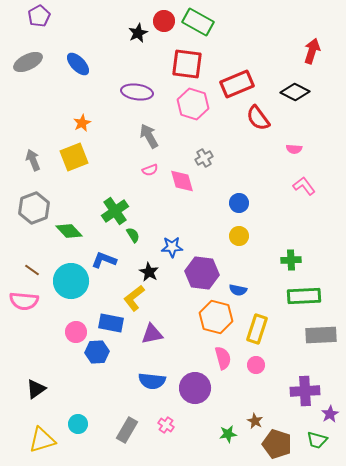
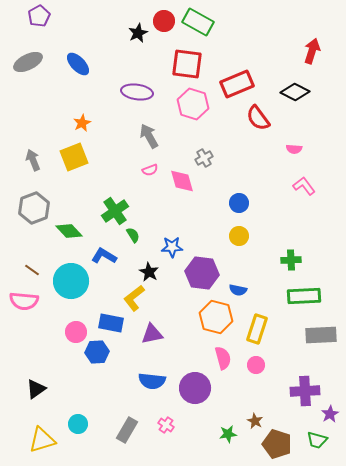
blue L-shape at (104, 260): moved 4 px up; rotated 10 degrees clockwise
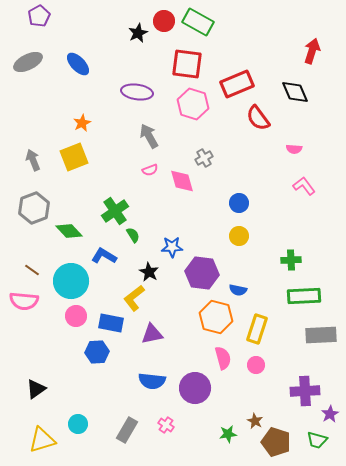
black diamond at (295, 92): rotated 40 degrees clockwise
pink circle at (76, 332): moved 16 px up
brown pentagon at (277, 444): moved 1 px left, 2 px up
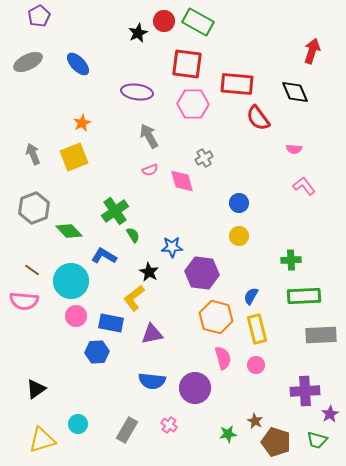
red rectangle at (237, 84): rotated 28 degrees clockwise
pink hexagon at (193, 104): rotated 16 degrees counterclockwise
gray arrow at (33, 160): moved 6 px up
blue semicircle at (238, 290): moved 13 px right, 6 px down; rotated 108 degrees clockwise
yellow rectangle at (257, 329): rotated 32 degrees counterclockwise
pink cross at (166, 425): moved 3 px right
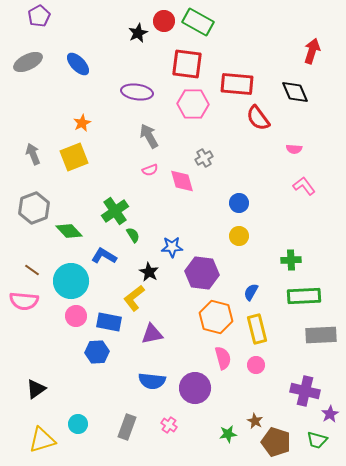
blue semicircle at (251, 296): moved 4 px up
blue rectangle at (111, 323): moved 2 px left, 1 px up
purple cross at (305, 391): rotated 16 degrees clockwise
gray rectangle at (127, 430): moved 3 px up; rotated 10 degrees counterclockwise
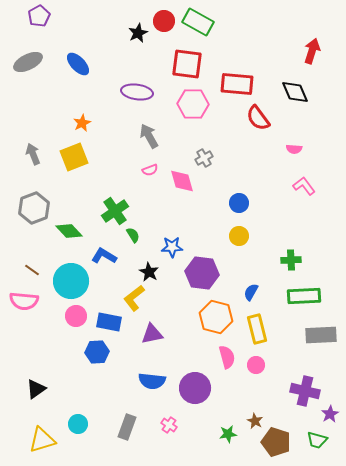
pink semicircle at (223, 358): moved 4 px right, 1 px up
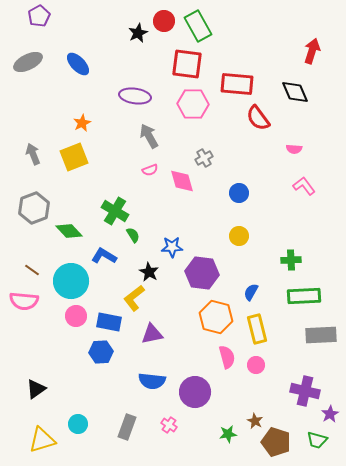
green rectangle at (198, 22): moved 4 px down; rotated 32 degrees clockwise
purple ellipse at (137, 92): moved 2 px left, 4 px down
blue circle at (239, 203): moved 10 px up
green cross at (115, 211): rotated 24 degrees counterclockwise
blue hexagon at (97, 352): moved 4 px right
purple circle at (195, 388): moved 4 px down
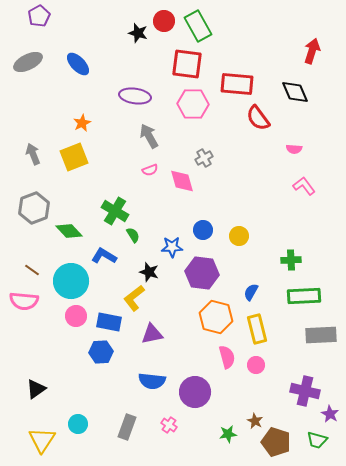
black star at (138, 33): rotated 30 degrees counterclockwise
blue circle at (239, 193): moved 36 px left, 37 px down
black star at (149, 272): rotated 12 degrees counterclockwise
purple star at (330, 414): rotated 12 degrees counterclockwise
yellow triangle at (42, 440): rotated 40 degrees counterclockwise
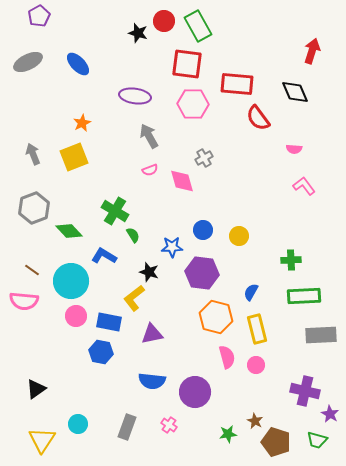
blue hexagon at (101, 352): rotated 15 degrees clockwise
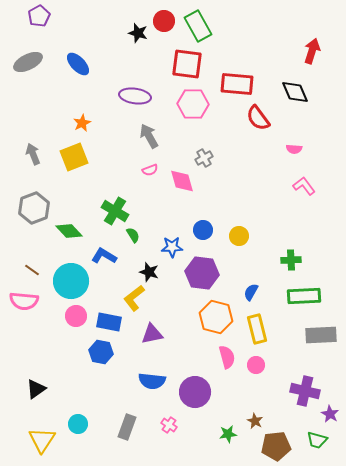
brown pentagon at (276, 442): moved 4 px down; rotated 24 degrees counterclockwise
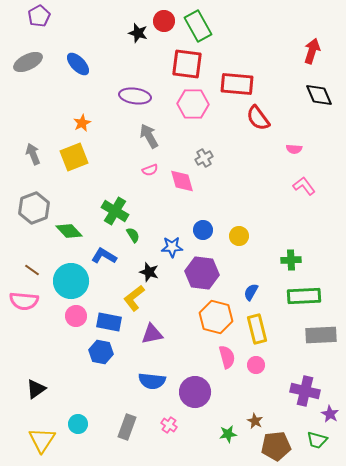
black diamond at (295, 92): moved 24 px right, 3 px down
